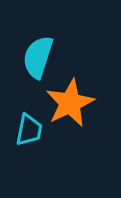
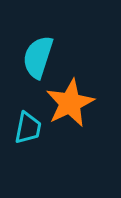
cyan trapezoid: moved 1 px left, 2 px up
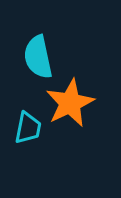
cyan semicircle: rotated 30 degrees counterclockwise
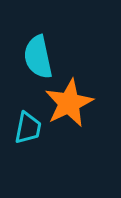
orange star: moved 1 px left
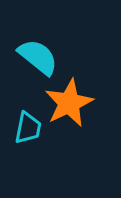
cyan semicircle: rotated 141 degrees clockwise
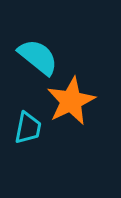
orange star: moved 2 px right, 2 px up
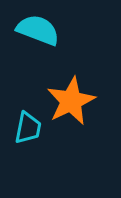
cyan semicircle: moved 27 px up; rotated 18 degrees counterclockwise
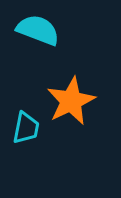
cyan trapezoid: moved 2 px left
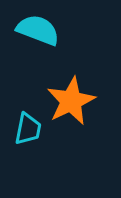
cyan trapezoid: moved 2 px right, 1 px down
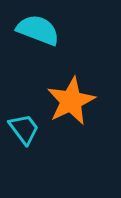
cyan trapezoid: moved 4 px left; rotated 48 degrees counterclockwise
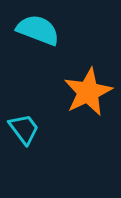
orange star: moved 17 px right, 9 px up
